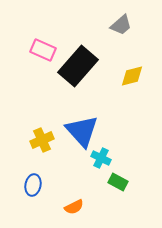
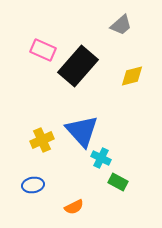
blue ellipse: rotated 70 degrees clockwise
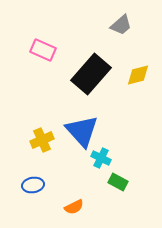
black rectangle: moved 13 px right, 8 px down
yellow diamond: moved 6 px right, 1 px up
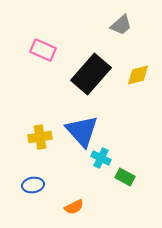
yellow cross: moved 2 px left, 3 px up; rotated 15 degrees clockwise
green rectangle: moved 7 px right, 5 px up
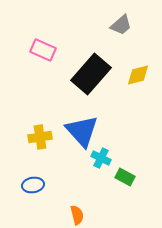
orange semicircle: moved 3 px right, 8 px down; rotated 78 degrees counterclockwise
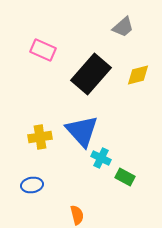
gray trapezoid: moved 2 px right, 2 px down
blue ellipse: moved 1 px left
